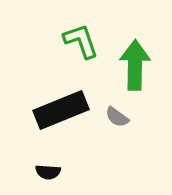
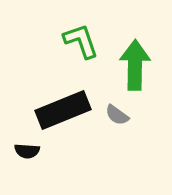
black rectangle: moved 2 px right
gray semicircle: moved 2 px up
black semicircle: moved 21 px left, 21 px up
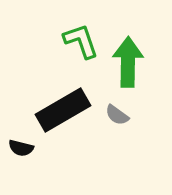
green arrow: moved 7 px left, 3 px up
black rectangle: rotated 8 degrees counterclockwise
black semicircle: moved 6 px left, 3 px up; rotated 10 degrees clockwise
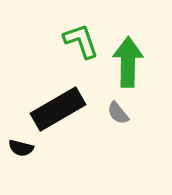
black rectangle: moved 5 px left, 1 px up
gray semicircle: moved 1 px right, 2 px up; rotated 15 degrees clockwise
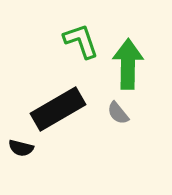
green arrow: moved 2 px down
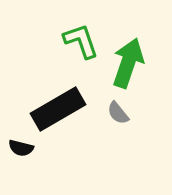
green arrow: moved 1 px up; rotated 18 degrees clockwise
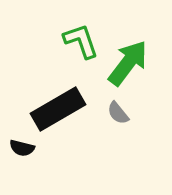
green arrow: rotated 18 degrees clockwise
black semicircle: moved 1 px right
